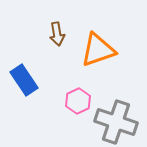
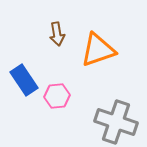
pink hexagon: moved 21 px left, 5 px up; rotated 20 degrees clockwise
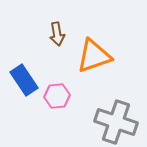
orange triangle: moved 4 px left, 6 px down
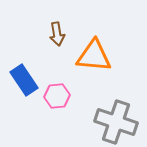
orange triangle: rotated 24 degrees clockwise
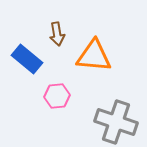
blue rectangle: moved 3 px right, 21 px up; rotated 16 degrees counterclockwise
